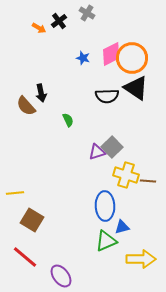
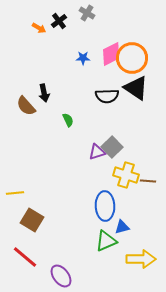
blue star: rotated 16 degrees counterclockwise
black arrow: moved 3 px right
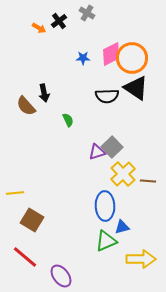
yellow cross: moved 3 px left, 1 px up; rotated 30 degrees clockwise
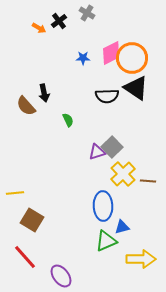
pink diamond: moved 1 px up
blue ellipse: moved 2 px left
red line: rotated 8 degrees clockwise
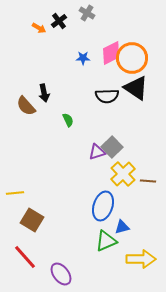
blue ellipse: rotated 20 degrees clockwise
purple ellipse: moved 2 px up
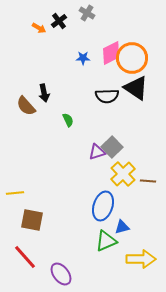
brown square: rotated 20 degrees counterclockwise
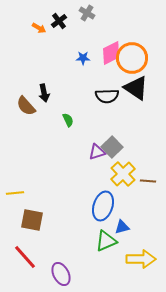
purple ellipse: rotated 10 degrees clockwise
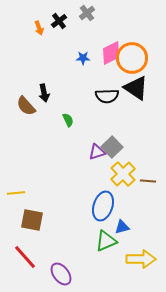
gray cross: rotated 21 degrees clockwise
orange arrow: rotated 40 degrees clockwise
yellow line: moved 1 px right
purple ellipse: rotated 10 degrees counterclockwise
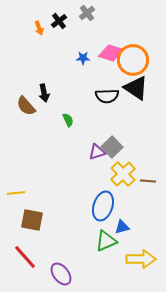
pink diamond: rotated 45 degrees clockwise
orange circle: moved 1 px right, 2 px down
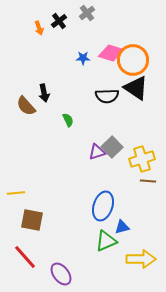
yellow cross: moved 19 px right, 15 px up; rotated 25 degrees clockwise
